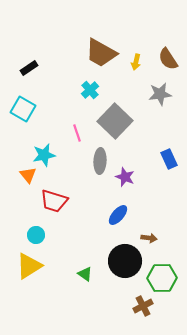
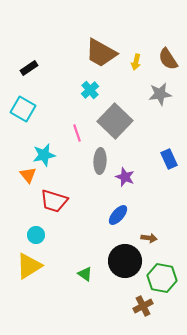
green hexagon: rotated 12 degrees clockwise
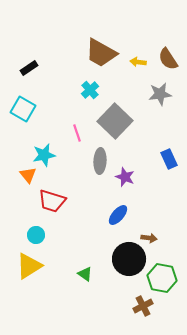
yellow arrow: moved 2 px right; rotated 84 degrees clockwise
red trapezoid: moved 2 px left
black circle: moved 4 px right, 2 px up
